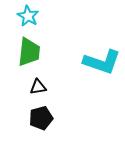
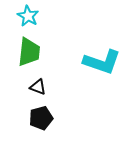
black triangle: rotated 30 degrees clockwise
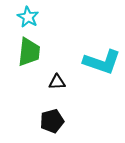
cyan star: moved 1 px down
black triangle: moved 19 px right, 5 px up; rotated 24 degrees counterclockwise
black pentagon: moved 11 px right, 3 px down
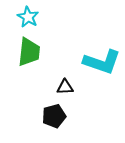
black triangle: moved 8 px right, 5 px down
black pentagon: moved 2 px right, 5 px up
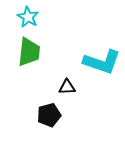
black triangle: moved 2 px right
black pentagon: moved 5 px left, 1 px up
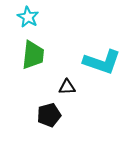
green trapezoid: moved 4 px right, 3 px down
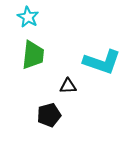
black triangle: moved 1 px right, 1 px up
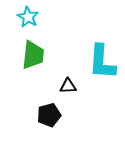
cyan L-shape: rotated 75 degrees clockwise
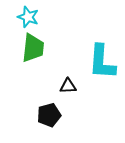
cyan star: rotated 10 degrees counterclockwise
green trapezoid: moved 7 px up
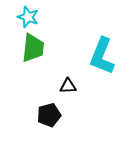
cyan L-shape: moved 6 px up; rotated 18 degrees clockwise
